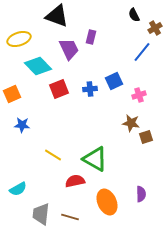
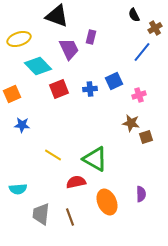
red semicircle: moved 1 px right, 1 px down
cyan semicircle: rotated 24 degrees clockwise
brown line: rotated 54 degrees clockwise
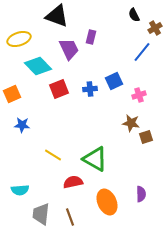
red semicircle: moved 3 px left
cyan semicircle: moved 2 px right, 1 px down
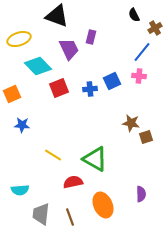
blue square: moved 2 px left
red square: moved 1 px up
pink cross: moved 19 px up; rotated 24 degrees clockwise
orange ellipse: moved 4 px left, 3 px down
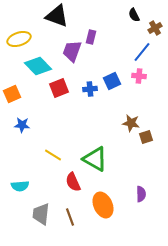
purple trapezoid: moved 3 px right, 2 px down; rotated 135 degrees counterclockwise
red semicircle: rotated 102 degrees counterclockwise
cyan semicircle: moved 4 px up
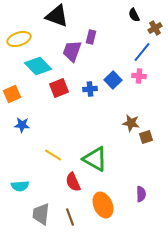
blue square: moved 1 px right, 1 px up; rotated 18 degrees counterclockwise
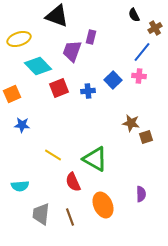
blue cross: moved 2 px left, 2 px down
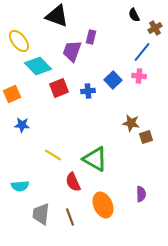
yellow ellipse: moved 2 px down; rotated 70 degrees clockwise
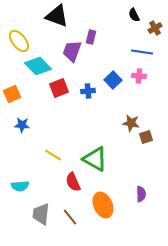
blue line: rotated 60 degrees clockwise
brown line: rotated 18 degrees counterclockwise
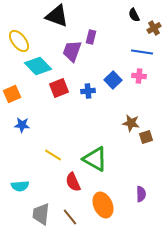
brown cross: moved 1 px left
